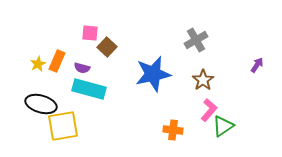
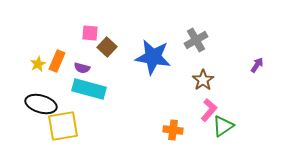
blue star: moved 17 px up; rotated 21 degrees clockwise
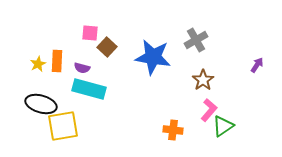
orange rectangle: rotated 20 degrees counterclockwise
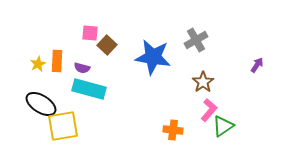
brown square: moved 2 px up
brown star: moved 2 px down
black ellipse: rotated 16 degrees clockwise
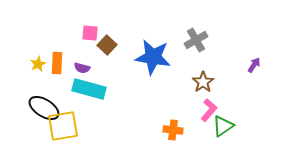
orange rectangle: moved 2 px down
purple arrow: moved 3 px left
black ellipse: moved 3 px right, 4 px down
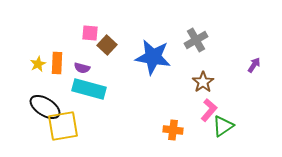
black ellipse: moved 1 px right, 1 px up
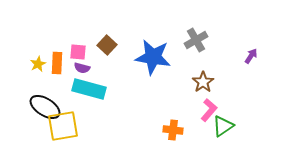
pink square: moved 12 px left, 19 px down
purple arrow: moved 3 px left, 9 px up
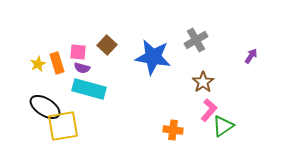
orange rectangle: rotated 20 degrees counterclockwise
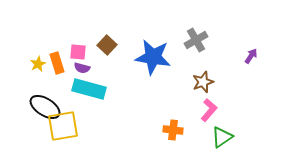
brown star: rotated 15 degrees clockwise
green triangle: moved 1 px left, 11 px down
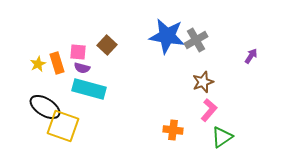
blue star: moved 14 px right, 21 px up
yellow square: rotated 28 degrees clockwise
